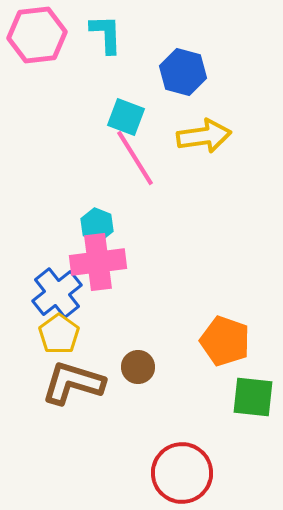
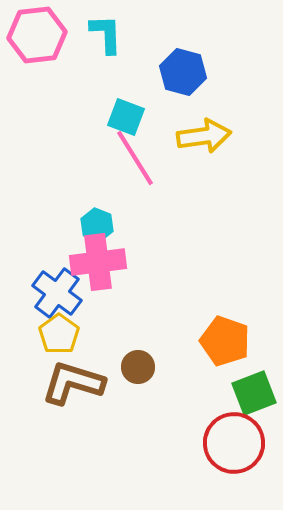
blue cross: rotated 15 degrees counterclockwise
green square: moved 1 px right, 4 px up; rotated 27 degrees counterclockwise
red circle: moved 52 px right, 30 px up
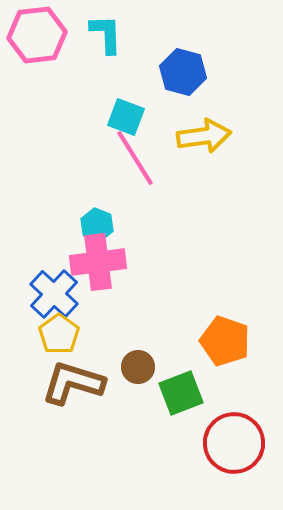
blue cross: moved 3 px left, 1 px down; rotated 6 degrees clockwise
green square: moved 73 px left
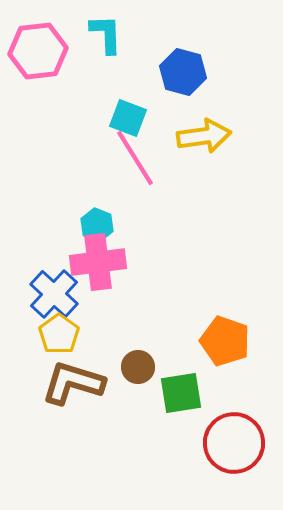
pink hexagon: moved 1 px right, 16 px down
cyan square: moved 2 px right, 1 px down
green square: rotated 12 degrees clockwise
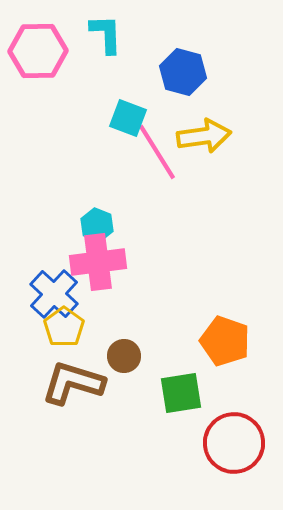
pink hexagon: rotated 6 degrees clockwise
pink line: moved 22 px right, 6 px up
yellow pentagon: moved 5 px right, 7 px up
brown circle: moved 14 px left, 11 px up
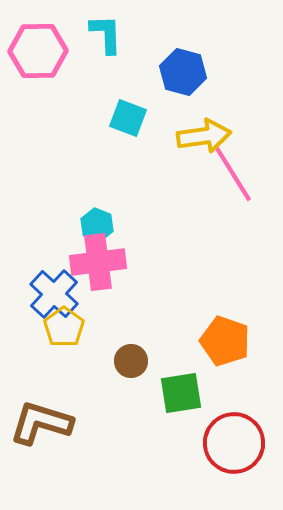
pink line: moved 76 px right, 22 px down
brown circle: moved 7 px right, 5 px down
brown L-shape: moved 32 px left, 40 px down
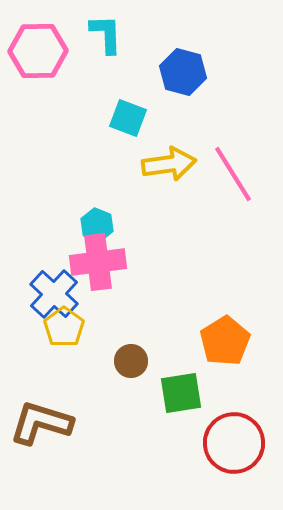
yellow arrow: moved 35 px left, 28 px down
orange pentagon: rotated 21 degrees clockwise
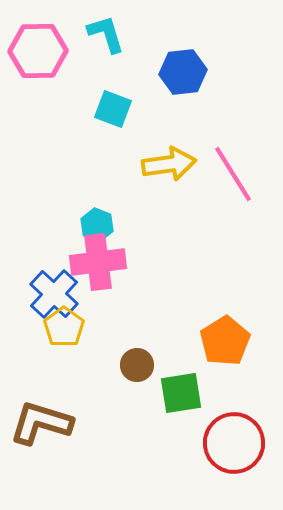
cyan L-shape: rotated 15 degrees counterclockwise
blue hexagon: rotated 21 degrees counterclockwise
cyan square: moved 15 px left, 9 px up
brown circle: moved 6 px right, 4 px down
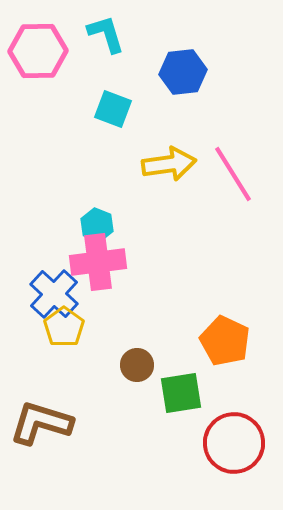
orange pentagon: rotated 15 degrees counterclockwise
